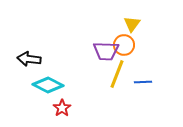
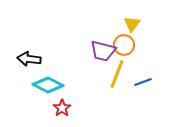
purple trapezoid: moved 3 px left; rotated 12 degrees clockwise
blue line: rotated 18 degrees counterclockwise
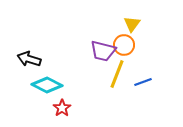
black arrow: rotated 10 degrees clockwise
cyan diamond: moved 1 px left
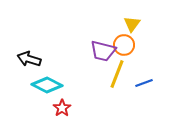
blue line: moved 1 px right, 1 px down
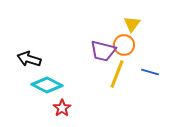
blue line: moved 6 px right, 11 px up; rotated 36 degrees clockwise
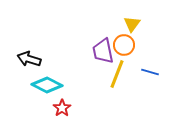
purple trapezoid: rotated 64 degrees clockwise
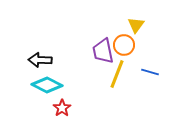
yellow triangle: moved 4 px right, 1 px down
black arrow: moved 11 px right, 1 px down; rotated 15 degrees counterclockwise
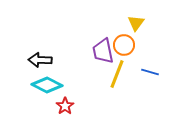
yellow triangle: moved 2 px up
red star: moved 3 px right, 2 px up
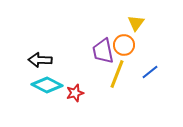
blue line: rotated 54 degrees counterclockwise
red star: moved 10 px right, 13 px up; rotated 18 degrees clockwise
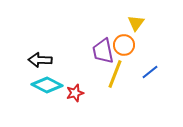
yellow line: moved 2 px left
